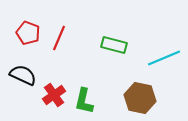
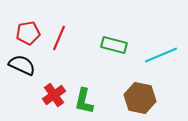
red pentagon: rotated 30 degrees counterclockwise
cyan line: moved 3 px left, 3 px up
black semicircle: moved 1 px left, 10 px up
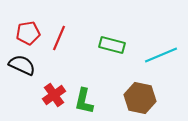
green rectangle: moved 2 px left
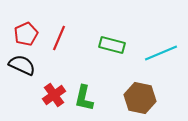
red pentagon: moved 2 px left, 1 px down; rotated 15 degrees counterclockwise
cyan line: moved 2 px up
green L-shape: moved 3 px up
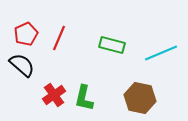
black semicircle: rotated 16 degrees clockwise
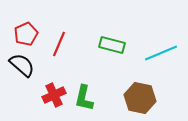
red line: moved 6 px down
red cross: rotated 10 degrees clockwise
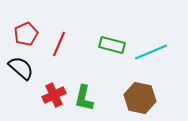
cyan line: moved 10 px left, 1 px up
black semicircle: moved 1 px left, 3 px down
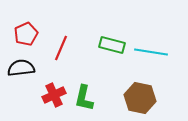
red line: moved 2 px right, 4 px down
cyan line: rotated 32 degrees clockwise
black semicircle: rotated 48 degrees counterclockwise
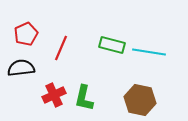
cyan line: moved 2 px left
brown hexagon: moved 2 px down
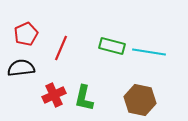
green rectangle: moved 1 px down
